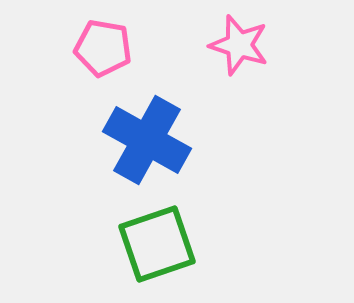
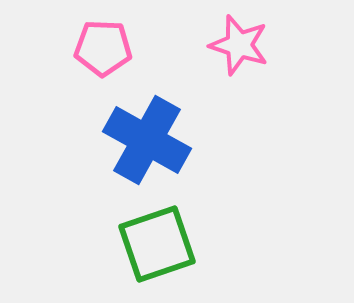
pink pentagon: rotated 8 degrees counterclockwise
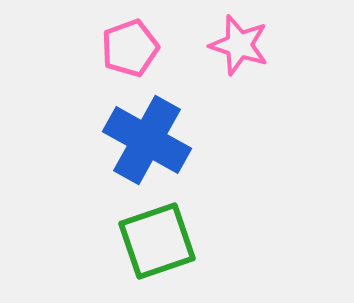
pink pentagon: moved 27 px right; rotated 22 degrees counterclockwise
green square: moved 3 px up
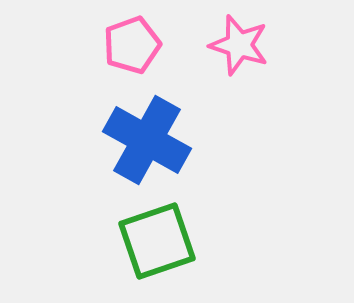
pink pentagon: moved 2 px right, 3 px up
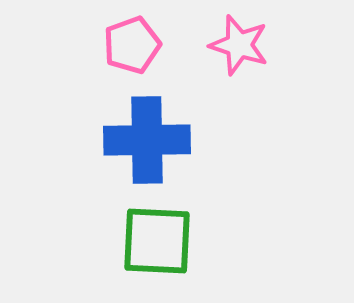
blue cross: rotated 30 degrees counterclockwise
green square: rotated 22 degrees clockwise
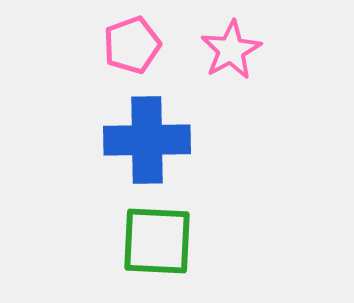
pink star: moved 8 px left, 5 px down; rotated 26 degrees clockwise
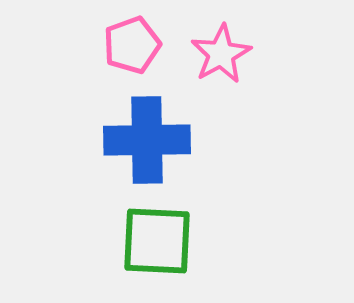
pink star: moved 10 px left, 4 px down
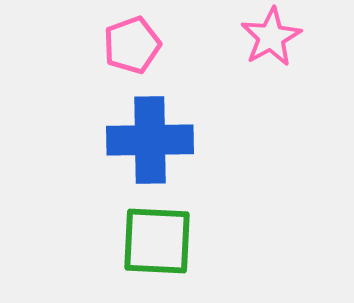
pink star: moved 50 px right, 17 px up
blue cross: moved 3 px right
